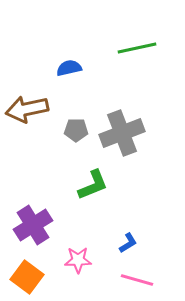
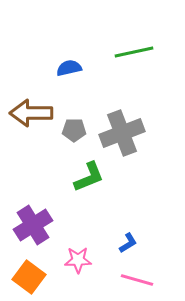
green line: moved 3 px left, 4 px down
brown arrow: moved 4 px right, 4 px down; rotated 12 degrees clockwise
gray pentagon: moved 2 px left
green L-shape: moved 4 px left, 8 px up
orange square: moved 2 px right
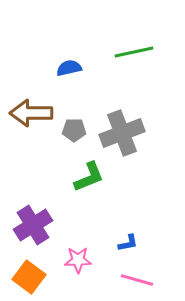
blue L-shape: rotated 20 degrees clockwise
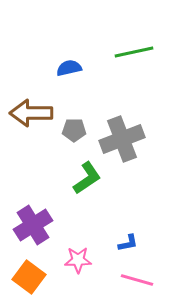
gray cross: moved 6 px down
green L-shape: moved 2 px left, 1 px down; rotated 12 degrees counterclockwise
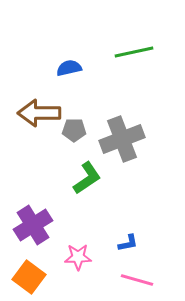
brown arrow: moved 8 px right
pink star: moved 3 px up
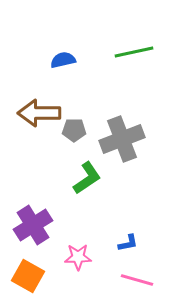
blue semicircle: moved 6 px left, 8 px up
orange square: moved 1 px left, 1 px up; rotated 8 degrees counterclockwise
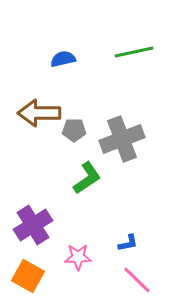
blue semicircle: moved 1 px up
pink line: rotated 28 degrees clockwise
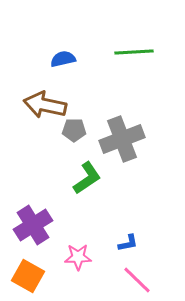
green line: rotated 9 degrees clockwise
brown arrow: moved 6 px right, 8 px up; rotated 12 degrees clockwise
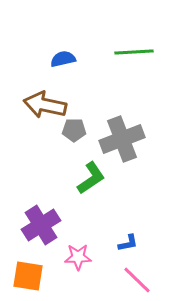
green L-shape: moved 4 px right
purple cross: moved 8 px right
orange square: rotated 20 degrees counterclockwise
